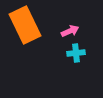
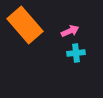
orange rectangle: rotated 15 degrees counterclockwise
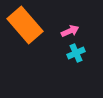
cyan cross: rotated 18 degrees counterclockwise
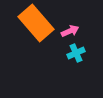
orange rectangle: moved 11 px right, 2 px up
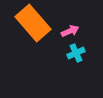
orange rectangle: moved 3 px left
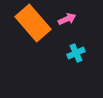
pink arrow: moved 3 px left, 12 px up
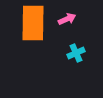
orange rectangle: rotated 42 degrees clockwise
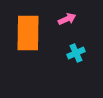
orange rectangle: moved 5 px left, 10 px down
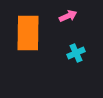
pink arrow: moved 1 px right, 3 px up
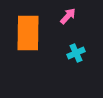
pink arrow: rotated 24 degrees counterclockwise
